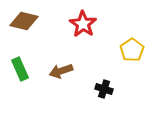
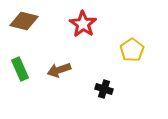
brown arrow: moved 2 px left, 1 px up
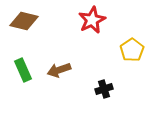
red star: moved 9 px right, 4 px up; rotated 12 degrees clockwise
green rectangle: moved 3 px right, 1 px down
black cross: rotated 36 degrees counterclockwise
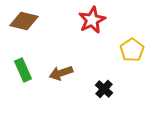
brown arrow: moved 2 px right, 3 px down
black cross: rotated 30 degrees counterclockwise
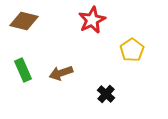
black cross: moved 2 px right, 5 px down
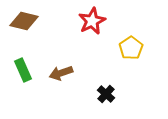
red star: moved 1 px down
yellow pentagon: moved 1 px left, 2 px up
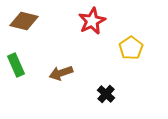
green rectangle: moved 7 px left, 5 px up
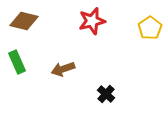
red star: rotated 12 degrees clockwise
yellow pentagon: moved 19 px right, 20 px up
green rectangle: moved 1 px right, 3 px up
brown arrow: moved 2 px right, 4 px up
